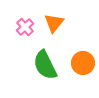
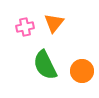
pink cross: rotated 30 degrees clockwise
orange circle: moved 1 px left, 8 px down
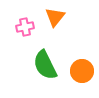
orange triangle: moved 1 px right, 6 px up
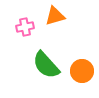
orange triangle: moved 1 px up; rotated 35 degrees clockwise
green semicircle: moved 1 px right; rotated 16 degrees counterclockwise
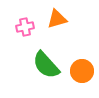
orange triangle: moved 2 px right, 3 px down
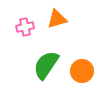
green semicircle: rotated 76 degrees clockwise
